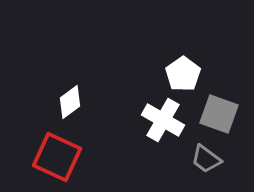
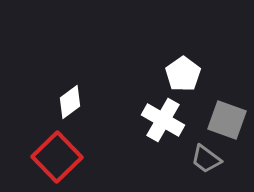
gray square: moved 8 px right, 6 px down
red square: rotated 21 degrees clockwise
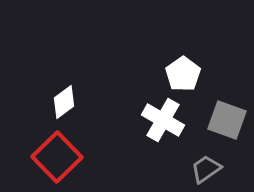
white diamond: moved 6 px left
gray trapezoid: moved 10 px down; rotated 108 degrees clockwise
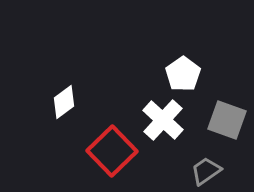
white cross: rotated 12 degrees clockwise
red square: moved 55 px right, 6 px up
gray trapezoid: moved 2 px down
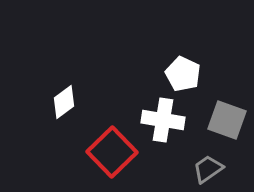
white pentagon: rotated 12 degrees counterclockwise
white cross: rotated 33 degrees counterclockwise
red square: moved 1 px down
gray trapezoid: moved 2 px right, 2 px up
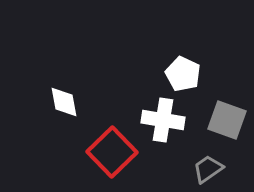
white diamond: rotated 64 degrees counterclockwise
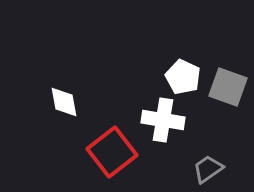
white pentagon: moved 3 px down
gray square: moved 1 px right, 33 px up
red square: rotated 6 degrees clockwise
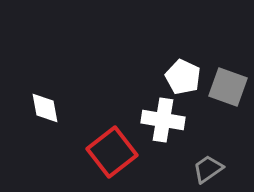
white diamond: moved 19 px left, 6 px down
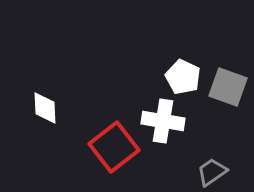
white diamond: rotated 8 degrees clockwise
white cross: moved 1 px down
red square: moved 2 px right, 5 px up
gray trapezoid: moved 4 px right, 3 px down
